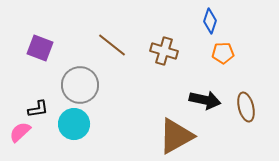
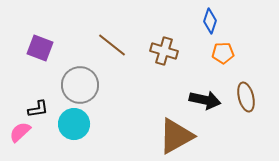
brown ellipse: moved 10 px up
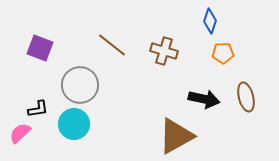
black arrow: moved 1 px left, 1 px up
pink semicircle: moved 1 px down
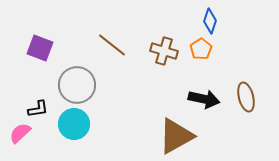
orange pentagon: moved 22 px left, 4 px up; rotated 30 degrees counterclockwise
gray circle: moved 3 px left
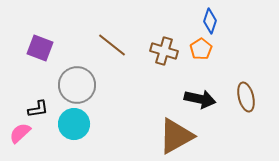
black arrow: moved 4 px left
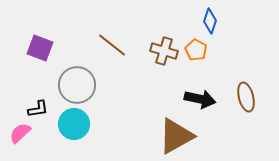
orange pentagon: moved 5 px left, 1 px down; rotated 10 degrees counterclockwise
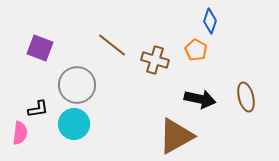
brown cross: moved 9 px left, 9 px down
pink semicircle: rotated 140 degrees clockwise
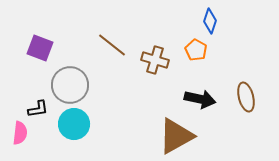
gray circle: moved 7 px left
